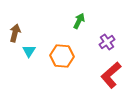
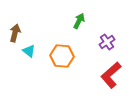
cyan triangle: rotated 24 degrees counterclockwise
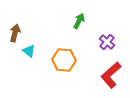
purple cross: rotated 14 degrees counterclockwise
orange hexagon: moved 2 px right, 4 px down
